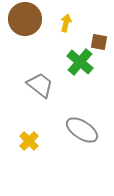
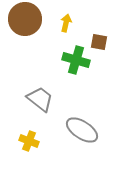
green cross: moved 4 px left, 2 px up; rotated 24 degrees counterclockwise
gray trapezoid: moved 14 px down
yellow cross: rotated 24 degrees counterclockwise
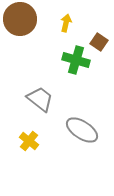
brown circle: moved 5 px left
brown square: rotated 24 degrees clockwise
yellow cross: rotated 18 degrees clockwise
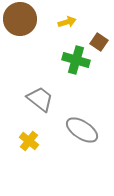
yellow arrow: moved 1 px right, 1 px up; rotated 60 degrees clockwise
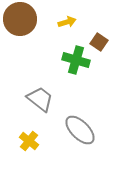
gray ellipse: moved 2 px left; rotated 12 degrees clockwise
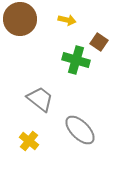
yellow arrow: moved 2 px up; rotated 30 degrees clockwise
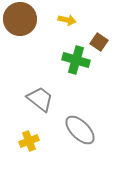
yellow cross: rotated 30 degrees clockwise
